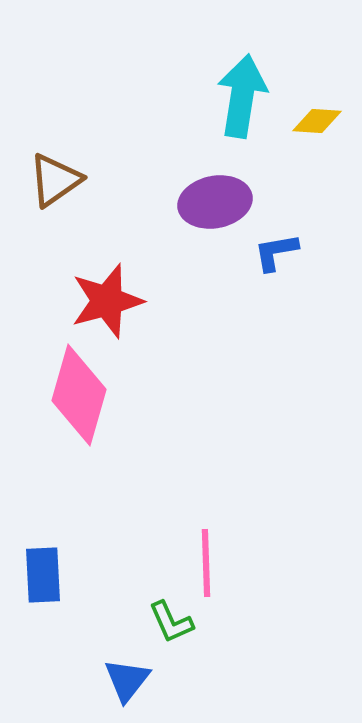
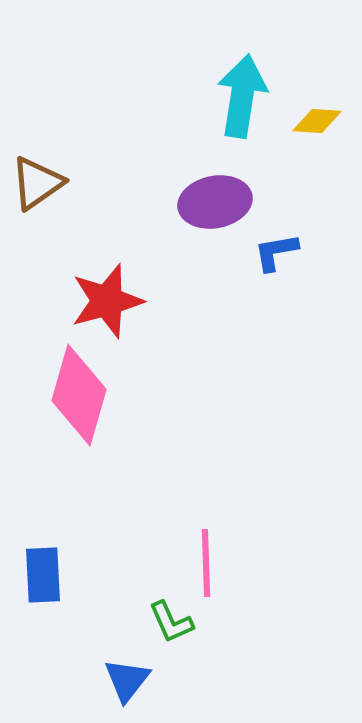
brown triangle: moved 18 px left, 3 px down
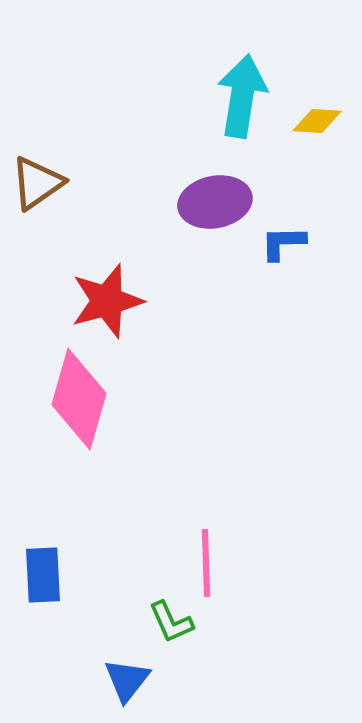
blue L-shape: moved 7 px right, 9 px up; rotated 9 degrees clockwise
pink diamond: moved 4 px down
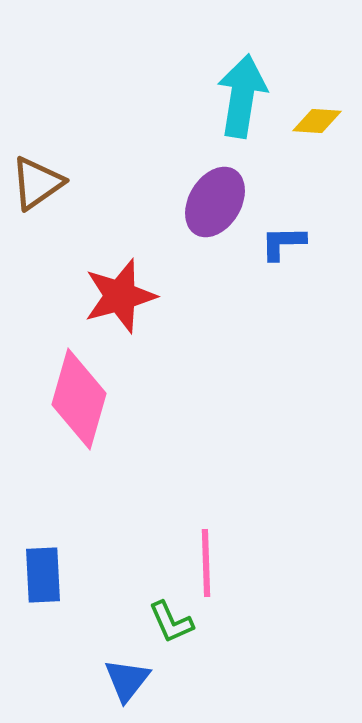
purple ellipse: rotated 48 degrees counterclockwise
red star: moved 13 px right, 5 px up
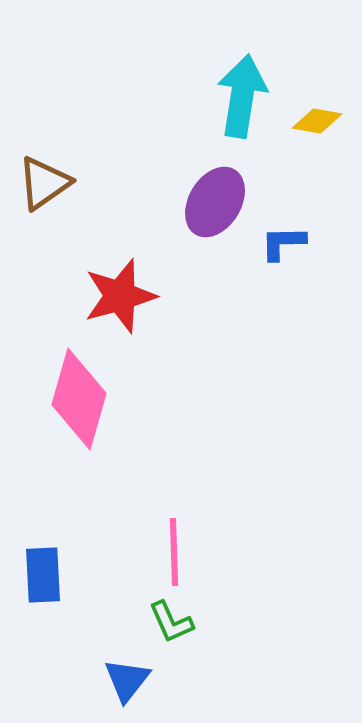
yellow diamond: rotated 6 degrees clockwise
brown triangle: moved 7 px right
pink line: moved 32 px left, 11 px up
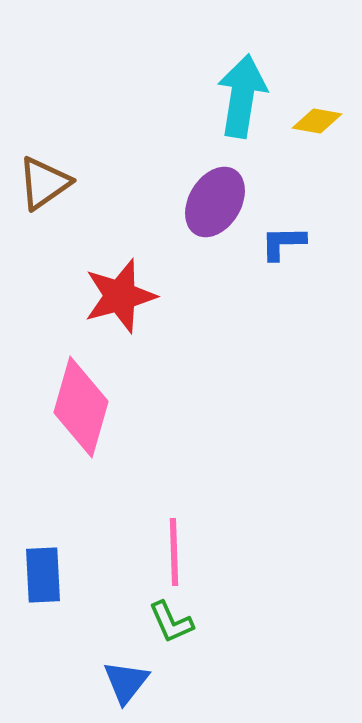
pink diamond: moved 2 px right, 8 px down
blue triangle: moved 1 px left, 2 px down
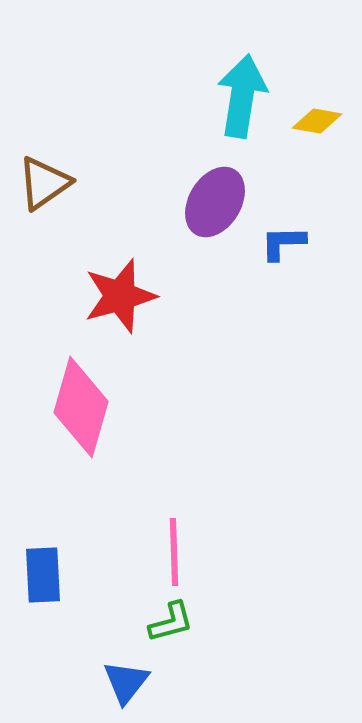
green L-shape: rotated 81 degrees counterclockwise
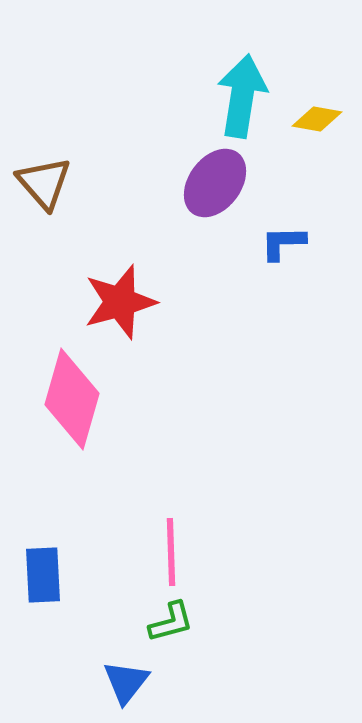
yellow diamond: moved 2 px up
brown triangle: rotated 36 degrees counterclockwise
purple ellipse: moved 19 px up; rotated 6 degrees clockwise
red star: moved 6 px down
pink diamond: moved 9 px left, 8 px up
pink line: moved 3 px left
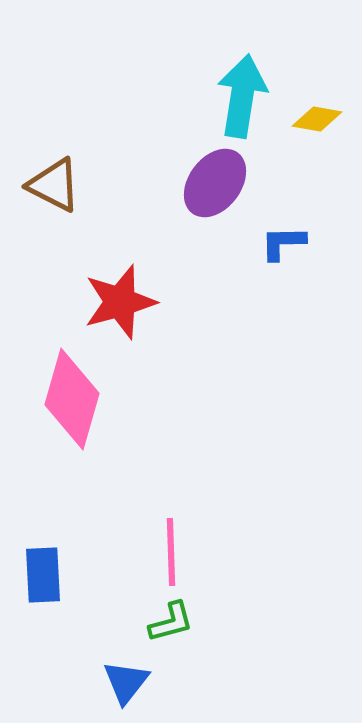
brown triangle: moved 10 px right, 2 px down; rotated 22 degrees counterclockwise
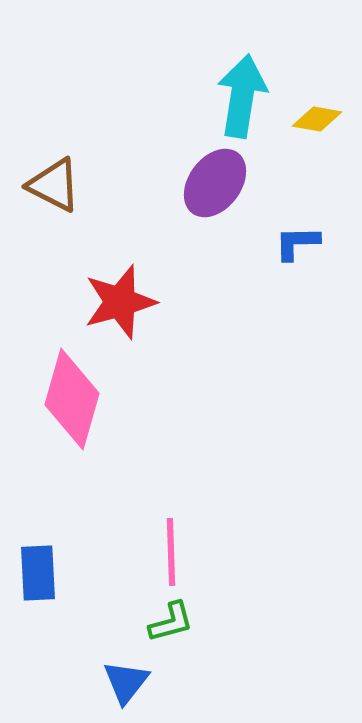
blue L-shape: moved 14 px right
blue rectangle: moved 5 px left, 2 px up
